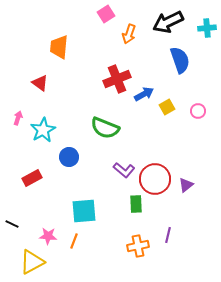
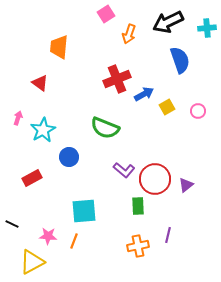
green rectangle: moved 2 px right, 2 px down
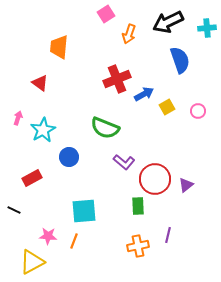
purple L-shape: moved 8 px up
black line: moved 2 px right, 14 px up
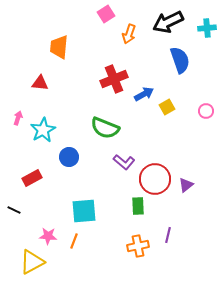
red cross: moved 3 px left
red triangle: rotated 30 degrees counterclockwise
pink circle: moved 8 px right
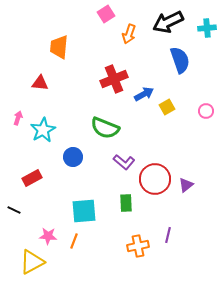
blue circle: moved 4 px right
green rectangle: moved 12 px left, 3 px up
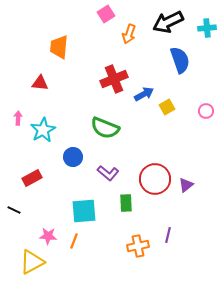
pink arrow: rotated 16 degrees counterclockwise
purple L-shape: moved 16 px left, 11 px down
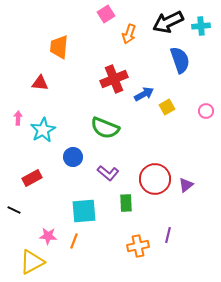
cyan cross: moved 6 px left, 2 px up
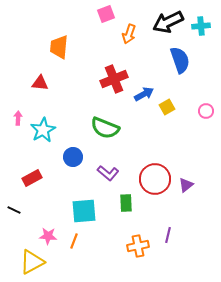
pink square: rotated 12 degrees clockwise
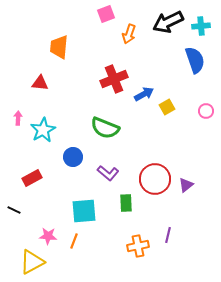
blue semicircle: moved 15 px right
